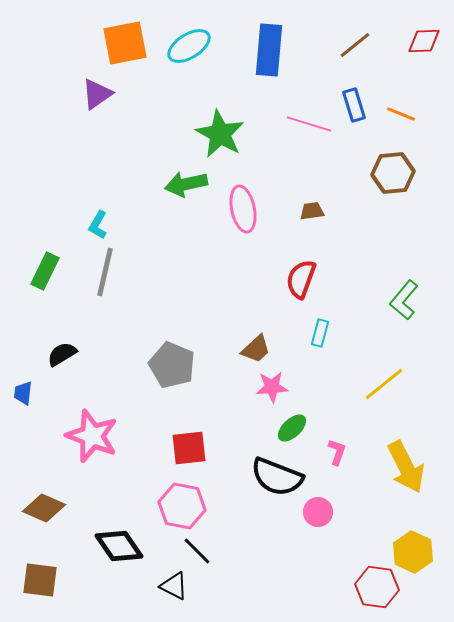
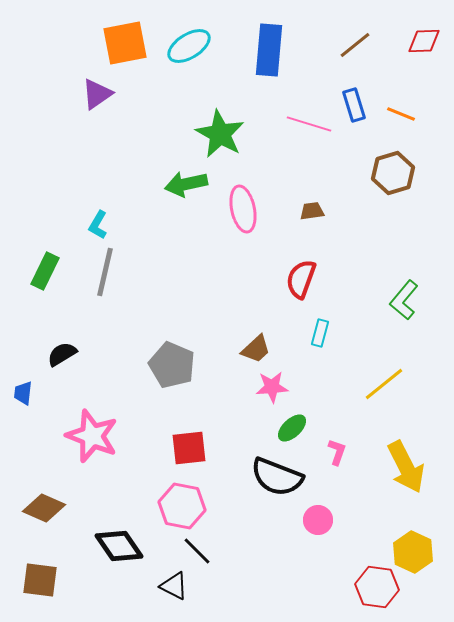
brown hexagon at (393, 173): rotated 12 degrees counterclockwise
pink circle at (318, 512): moved 8 px down
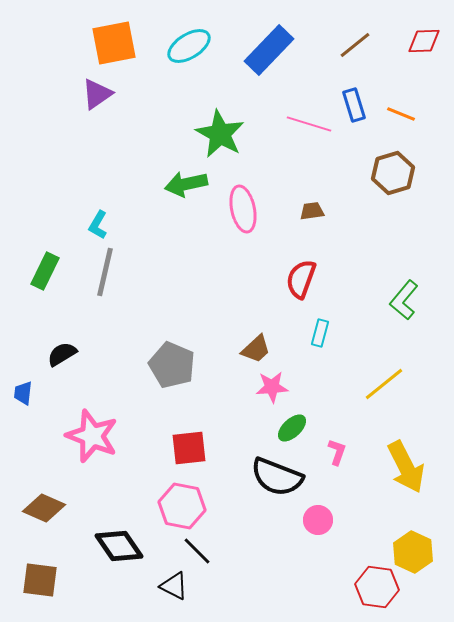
orange square at (125, 43): moved 11 px left
blue rectangle at (269, 50): rotated 39 degrees clockwise
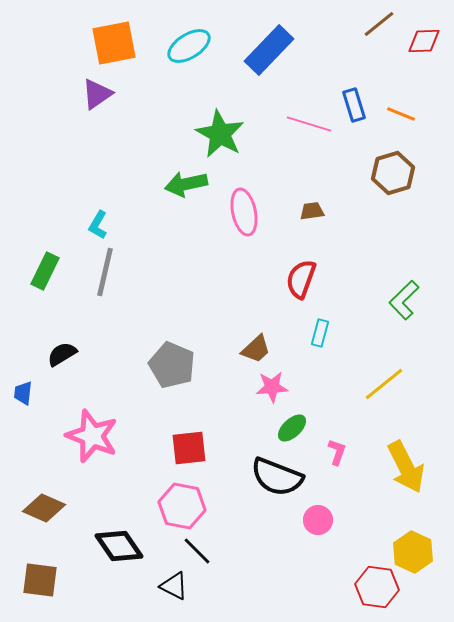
brown line at (355, 45): moved 24 px right, 21 px up
pink ellipse at (243, 209): moved 1 px right, 3 px down
green L-shape at (404, 300): rotated 6 degrees clockwise
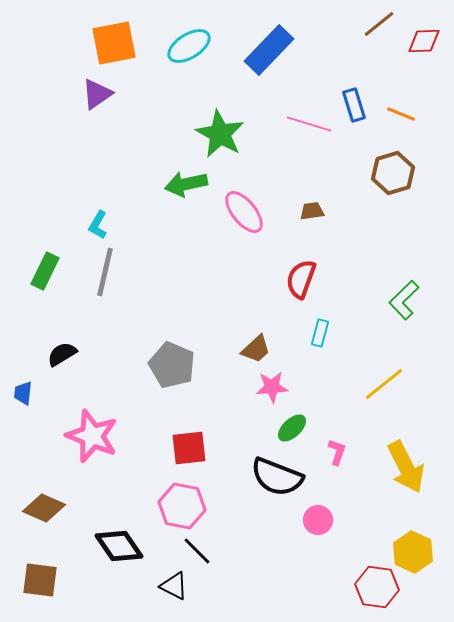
pink ellipse at (244, 212): rotated 27 degrees counterclockwise
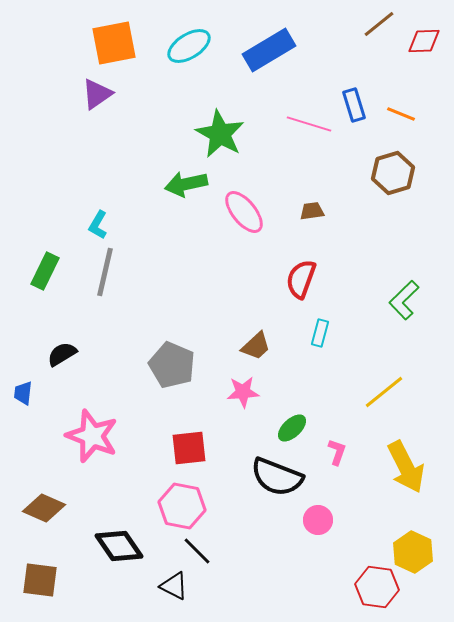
blue rectangle at (269, 50): rotated 15 degrees clockwise
brown trapezoid at (256, 349): moved 3 px up
yellow line at (384, 384): moved 8 px down
pink star at (272, 387): moved 29 px left, 5 px down
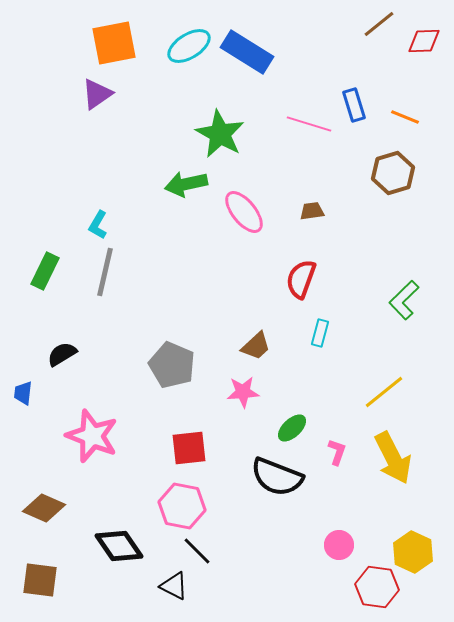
blue rectangle at (269, 50): moved 22 px left, 2 px down; rotated 63 degrees clockwise
orange line at (401, 114): moved 4 px right, 3 px down
yellow arrow at (406, 467): moved 13 px left, 9 px up
pink circle at (318, 520): moved 21 px right, 25 px down
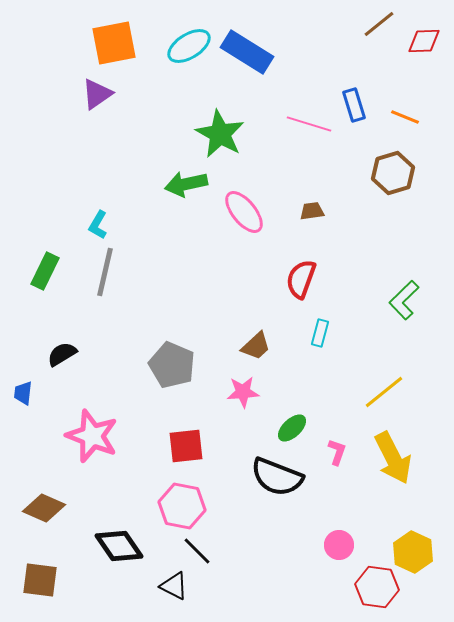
red square at (189, 448): moved 3 px left, 2 px up
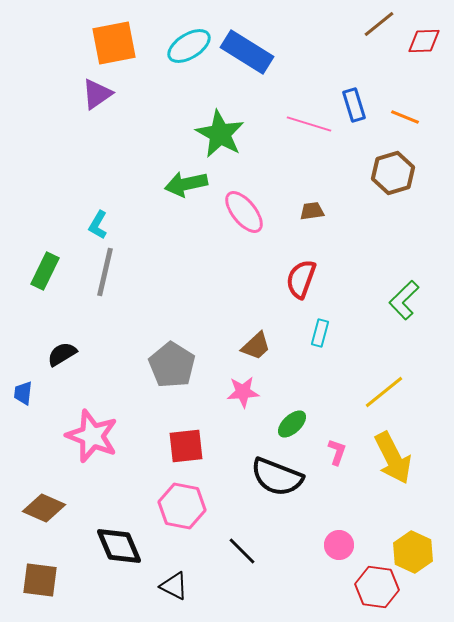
gray pentagon at (172, 365): rotated 9 degrees clockwise
green ellipse at (292, 428): moved 4 px up
black diamond at (119, 546): rotated 12 degrees clockwise
black line at (197, 551): moved 45 px right
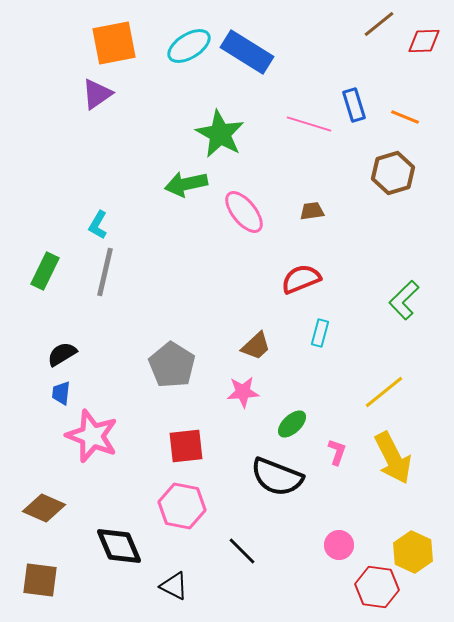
red semicircle at (301, 279): rotated 48 degrees clockwise
blue trapezoid at (23, 393): moved 38 px right
